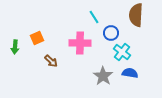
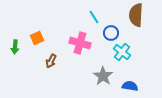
pink cross: rotated 15 degrees clockwise
brown arrow: rotated 72 degrees clockwise
blue semicircle: moved 13 px down
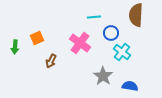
cyan line: rotated 64 degrees counterclockwise
pink cross: rotated 20 degrees clockwise
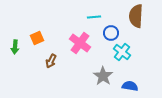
brown semicircle: moved 1 px down
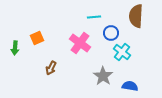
green arrow: moved 1 px down
brown arrow: moved 7 px down
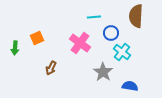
gray star: moved 4 px up
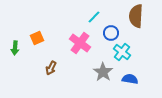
cyan line: rotated 40 degrees counterclockwise
blue semicircle: moved 7 px up
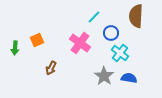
orange square: moved 2 px down
cyan cross: moved 2 px left, 1 px down
gray star: moved 1 px right, 4 px down
blue semicircle: moved 1 px left, 1 px up
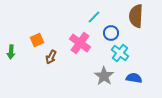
green arrow: moved 4 px left, 4 px down
brown arrow: moved 11 px up
blue semicircle: moved 5 px right
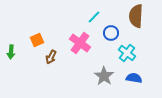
cyan cross: moved 7 px right
